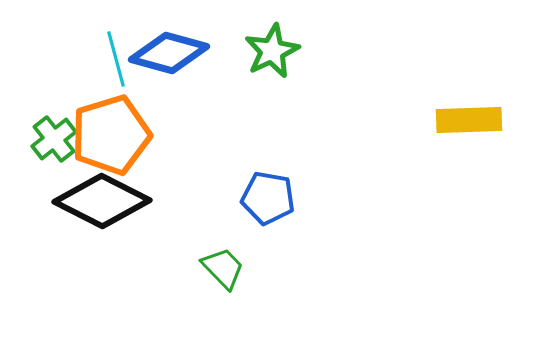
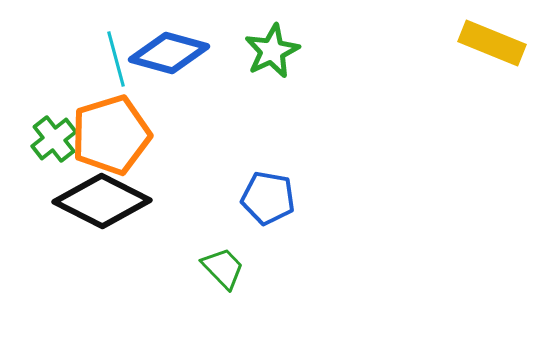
yellow rectangle: moved 23 px right, 77 px up; rotated 24 degrees clockwise
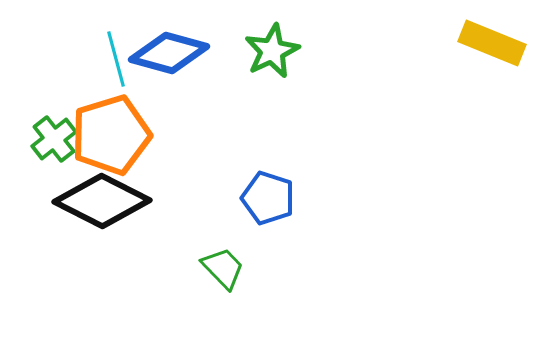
blue pentagon: rotated 8 degrees clockwise
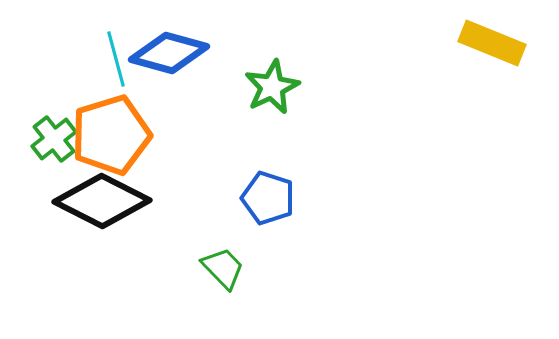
green star: moved 36 px down
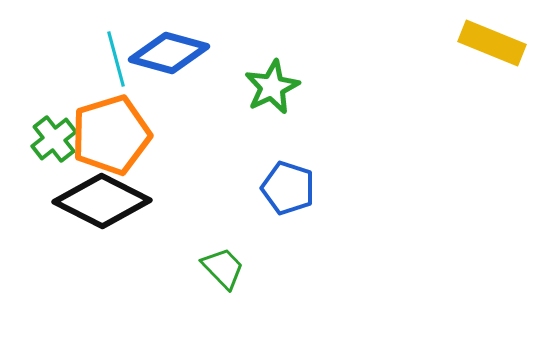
blue pentagon: moved 20 px right, 10 px up
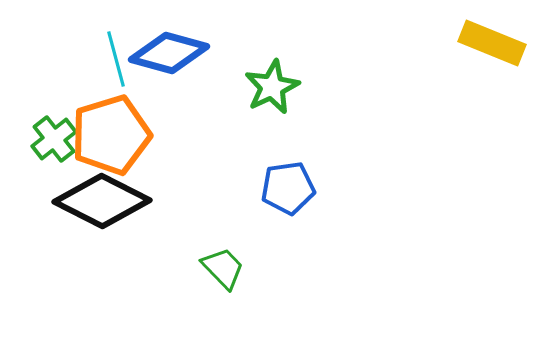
blue pentagon: rotated 26 degrees counterclockwise
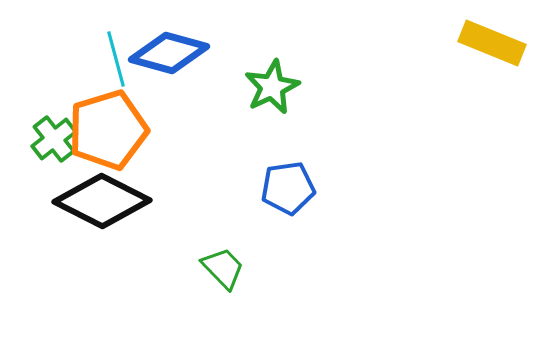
orange pentagon: moved 3 px left, 5 px up
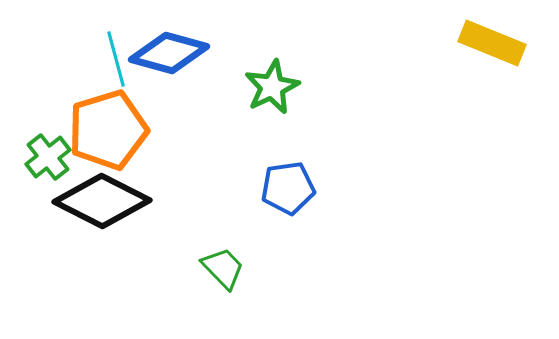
green cross: moved 6 px left, 18 px down
